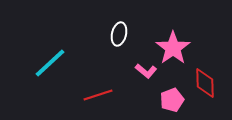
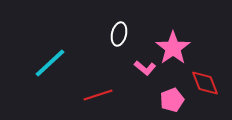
pink L-shape: moved 1 px left, 3 px up
red diamond: rotated 20 degrees counterclockwise
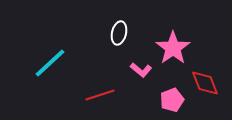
white ellipse: moved 1 px up
pink L-shape: moved 4 px left, 2 px down
red line: moved 2 px right
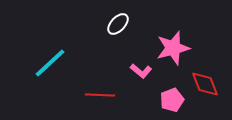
white ellipse: moved 1 px left, 9 px up; rotated 30 degrees clockwise
pink star: rotated 20 degrees clockwise
pink L-shape: moved 1 px down
red diamond: moved 1 px down
red line: rotated 20 degrees clockwise
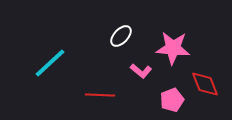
white ellipse: moved 3 px right, 12 px down
pink star: rotated 20 degrees clockwise
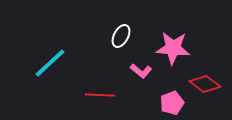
white ellipse: rotated 15 degrees counterclockwise
red diamond: rotated 32 degrees counterclockwise
pink pentagon: moved 3 px down
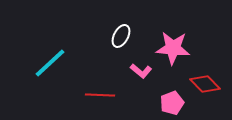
red diamond: rotated 8 degrees clockwise
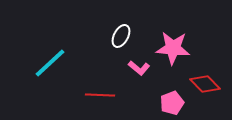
pink L-shape: moved 2 px left, 3 px up
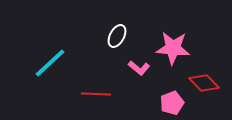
white ellipse: moved 4 px left
red diamond: moved 1 px left, 1 px up
red line: moved 4 px left, 1 px up
